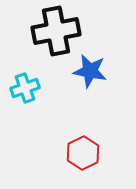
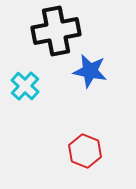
cyan cross: moved 2 px up; rotated 28 degrees counterclockwise
red hexagon: moved 2 px right, 2 px up; rotated 12 degrees counterclockwise
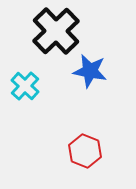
black cross: rotated 33 degrees counterclockwise
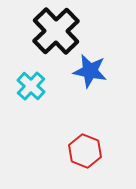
cyan cross: moved 6 px right
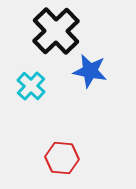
red hexagon: moved 23 px left, 7 px down; rotated 16 degrees counterclockwise
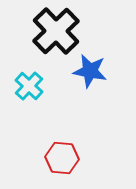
cyan cross: moved 2 px left
